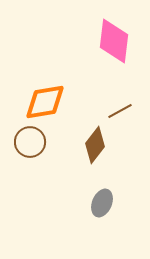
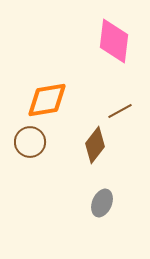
orange diamond: moved 2 px right, 2 px up
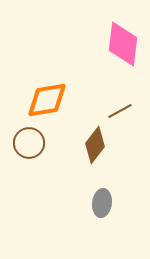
pink diamond: moved 9 px right, 3 px down
brown circle: moved 1 px left, 1 px down
gray ellipse: rotated 16 degrees counterclockwise
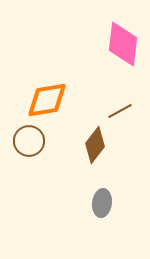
brown circle: moved 2 px up
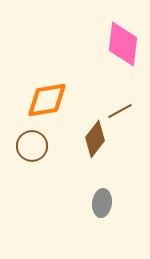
brown circle: moved 3 px right, 5 px down
brown diamond: moved 6 px up
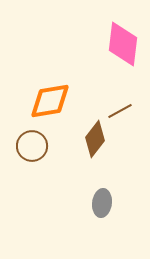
orange diamond: moved 3 px right, 1 px down
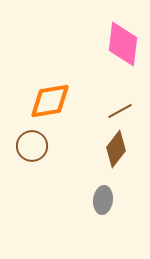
brown diamond: moved 21 px right, 10 px down
gray ellipse: moved 1 px right, 3 px up
